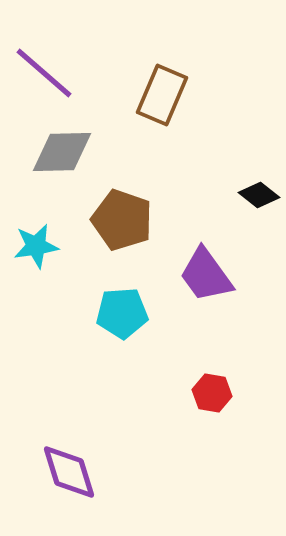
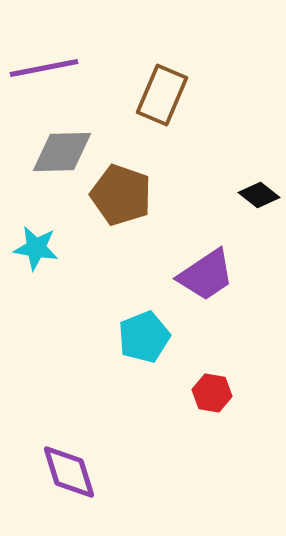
purple line: moved 5 px up; rotated 52 degrees counterclockwise
brown pentagon: moved 1 px left, 25 px up
cyan star: moved 2 px down; rotated 18 degrees clockwise
purple trapezoid: rotated 88 degrees counterclockwise
cyan pentagon: moved 22 px right, 24 px down; rotated 18 degrees counterclockwise
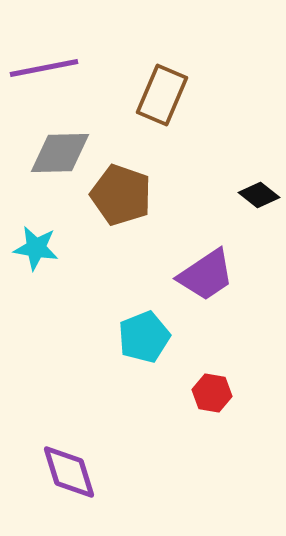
gray diamond: moved 2 px left, 1 px down
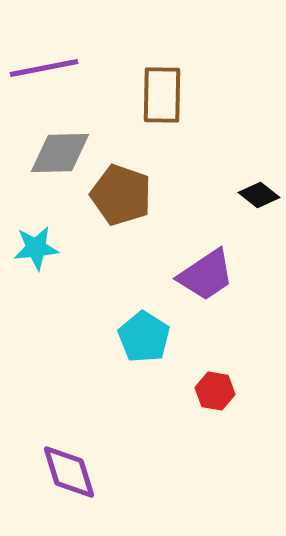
brown rectangle: rotated 22 degrees counterclockwise
cyan star: rotated 15 degrees counterclockwise
cyan pentagon: rotated 18 degrees counterclockwise
red hexagon: moved 3 px right, 2 px up
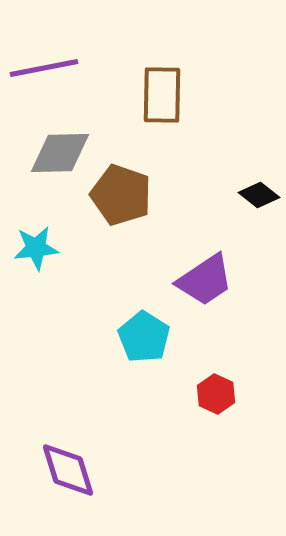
purple trapezoid: moved 1 px left, 5 px down
red hexagon: moved 1 px right, 3 px down; rotated 15 degrees clockwise
purple diamond: moved 1 px left, 2 px up
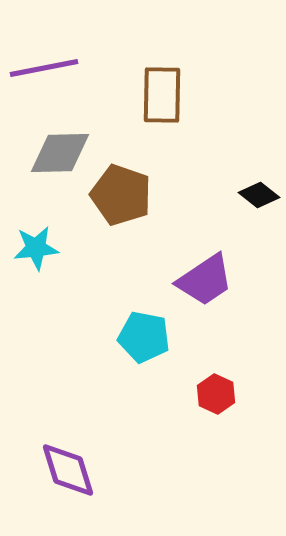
cyan pentagon: rotated 21 degrees counterclockwise
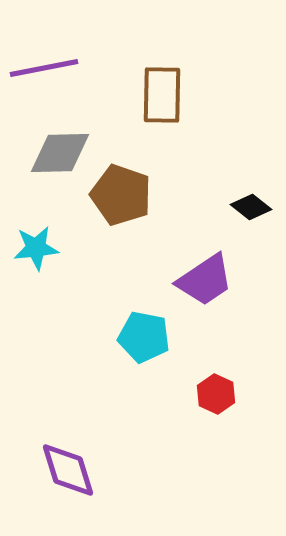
black diamond: moved 8 px left, 12 px down
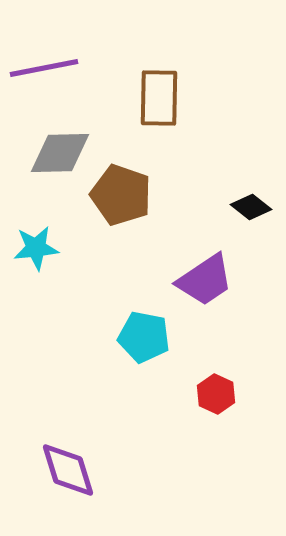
brown rectangle: moved 3 px left, 3 px down
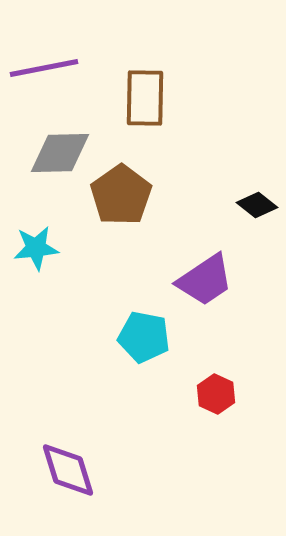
brown rectangle: moved 14 px left
brown pentagon: rotated 18 degrees clockwise
black diamond: moved 6 px right, 2 px up
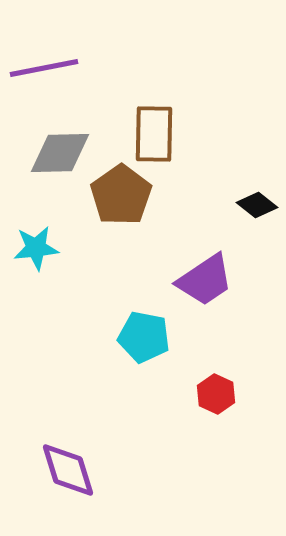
brown rectangle: moved 9 px right, 36 px down
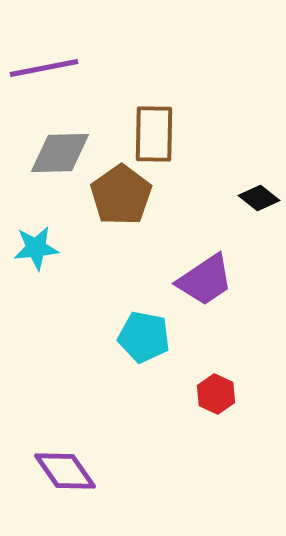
black diamond: moved 2 px right, 7 px up
purple diamond: moved 3 px left, 1 px down; rotated 18 degrees counterclockwise
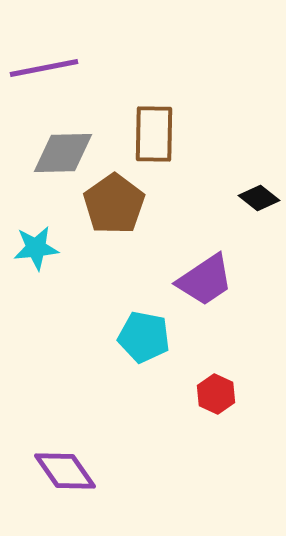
gray diamond: moved 3 px right
brown pentagon: moved 7 px left, 9 px down
